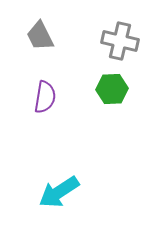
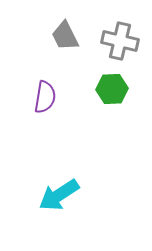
gray trapezoid: moved 25 px right
cyan arrow: moved 3 px down
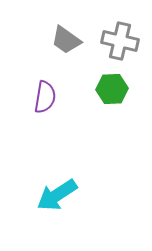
gray trapezoid: moved 1 px right, 4 px down; rotated 28 degrees counterclockwise
cyan arrow: moved 2 px left
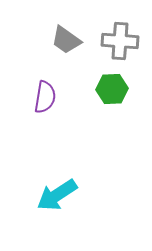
gray cross: rotated 9 degrees counterclockwise
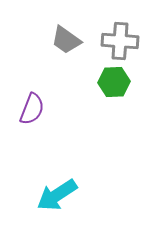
green hexagon: moved 2 px right, 7 px up
purple semicircle: moved 13 px left, 12 px down; rotated 12 degrees clockwise
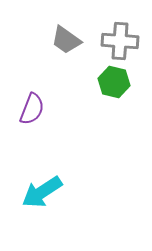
green hexagon: rotated 16 degrees clockwise
cyan arrow: moved 15 px left, 3 px up
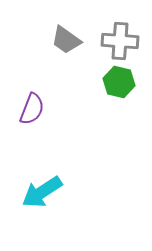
green hexagon: moved 5 px right
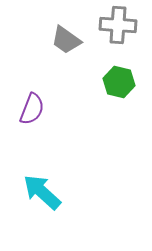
gray cross: moved 2 px left, 16 px up
cyan arrow: rotated 75 degrees clockwise
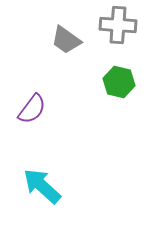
purple semicircle: rotated 16 degrees clockwise
cyan arrow: moved 6 px up
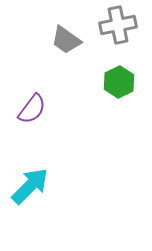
gray cross: rotated 15 degrees counterclockwise
green hexagon: rotated 20 degrees clockwise
cyan arrow: moved 12 px left; rotated 93 degrees clockwise
